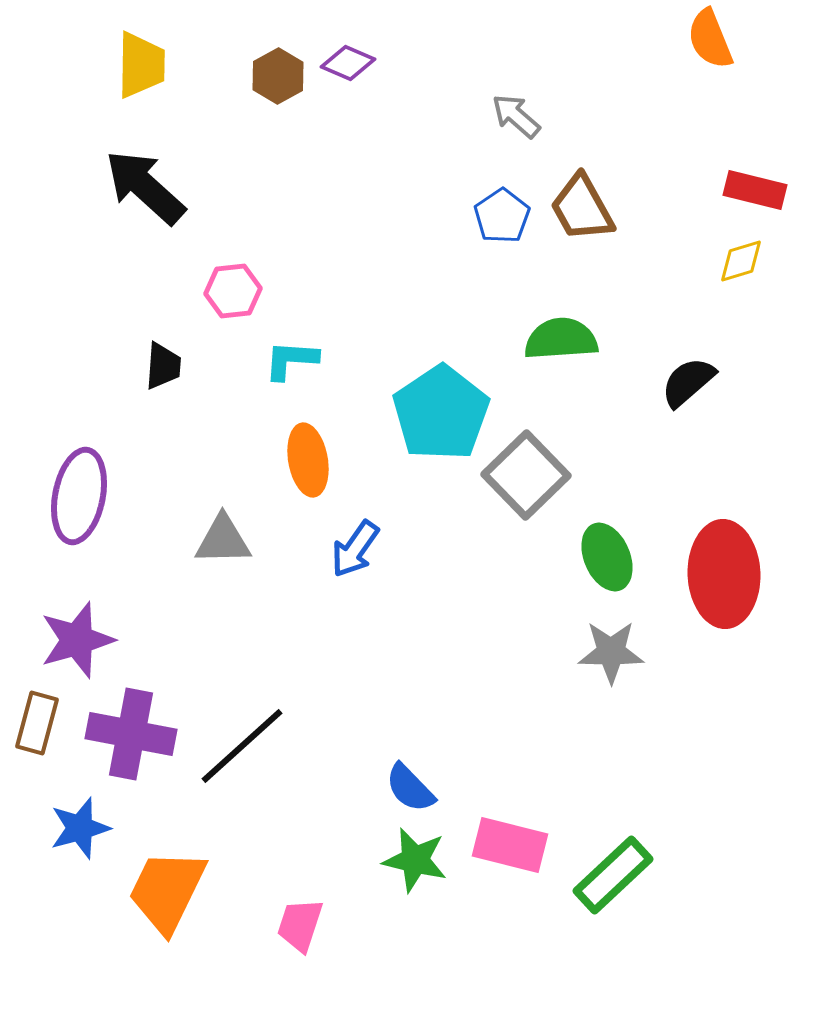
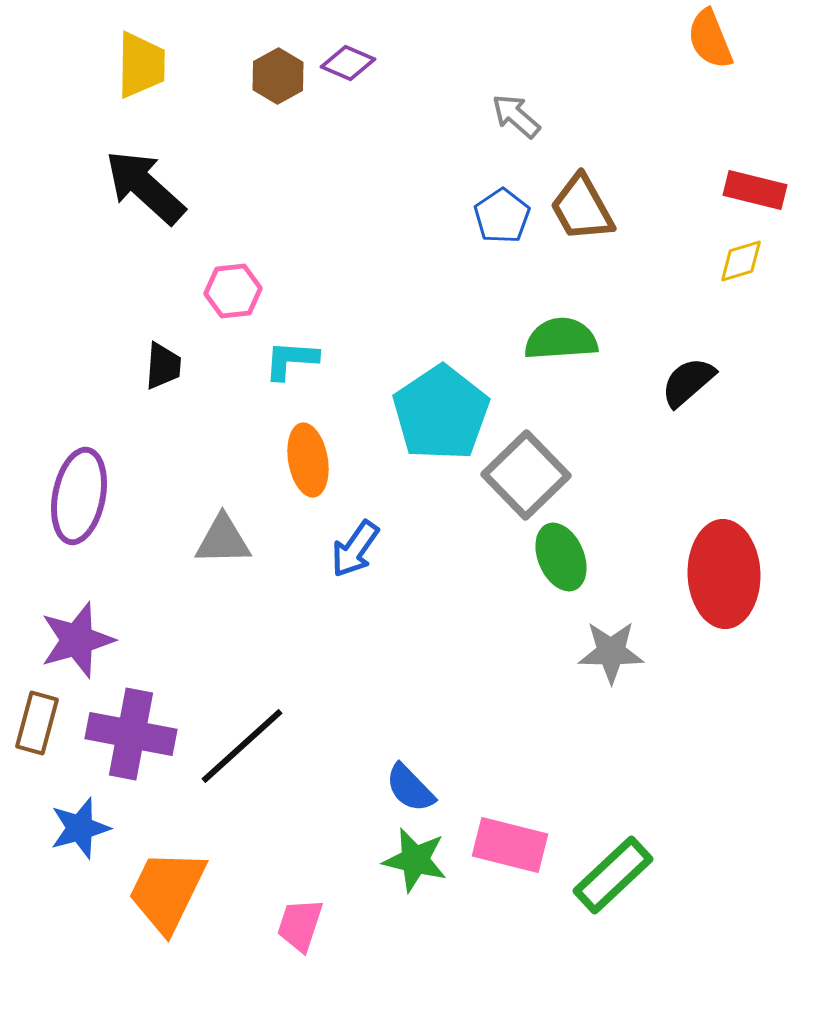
green ellipse: moved 46 px left
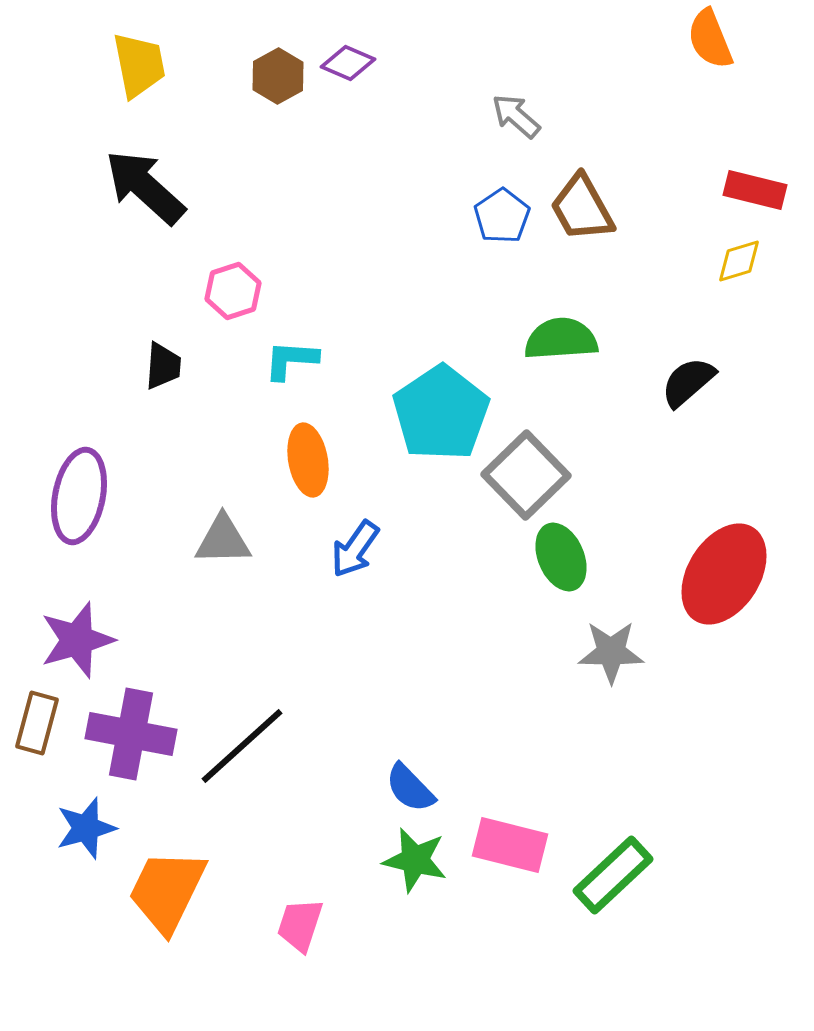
yellow trapezoid: moved 2 px left; rotated 12 degrees counterclockwise
yellow diamond: moved 2 px left
pink hexagon: rotated 12 degrees counterclockwise
red ellipse: rotated 34 degrees clockwise
blue star: moved 6 px right
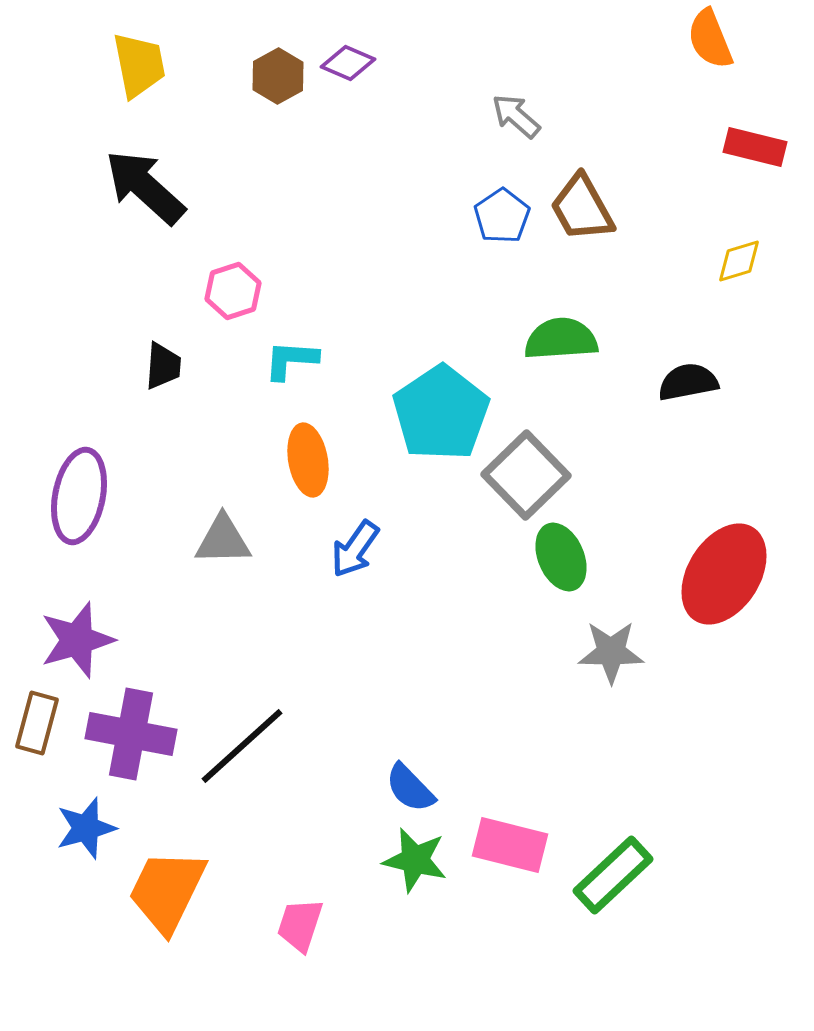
red rectangle: moved 43 px up
black semicircle: rotated 30 degrees clockwise
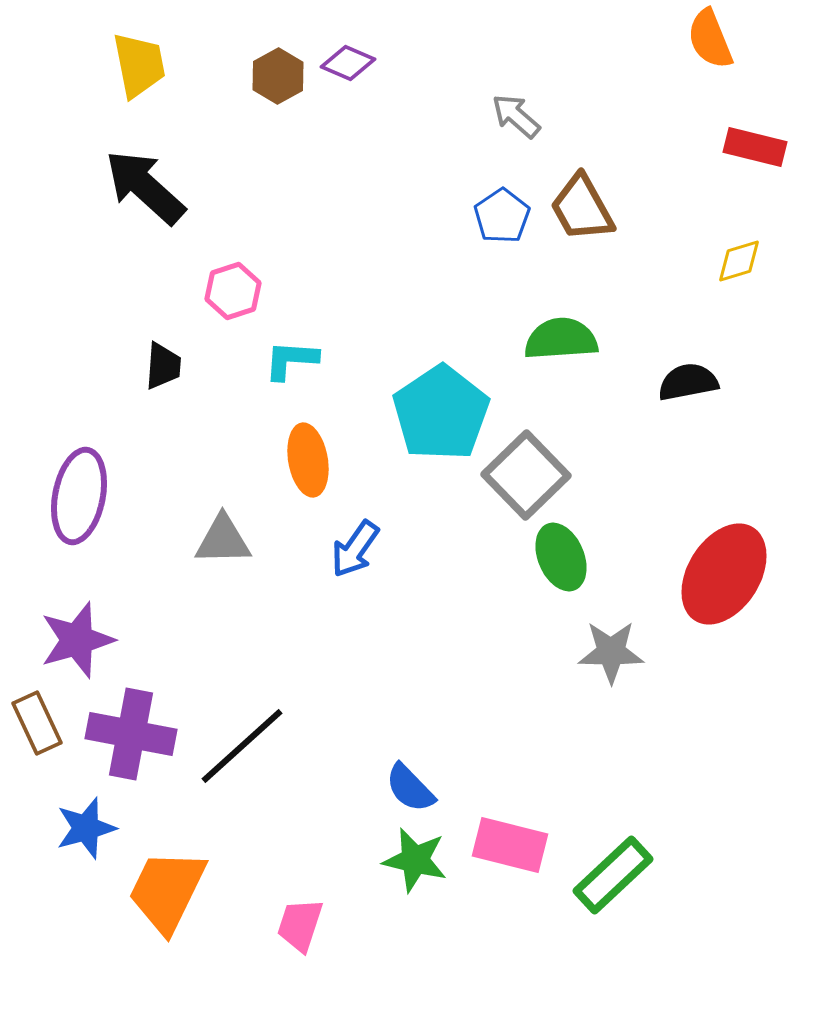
brown rectangle: rotated 40 degrees counterclockwise
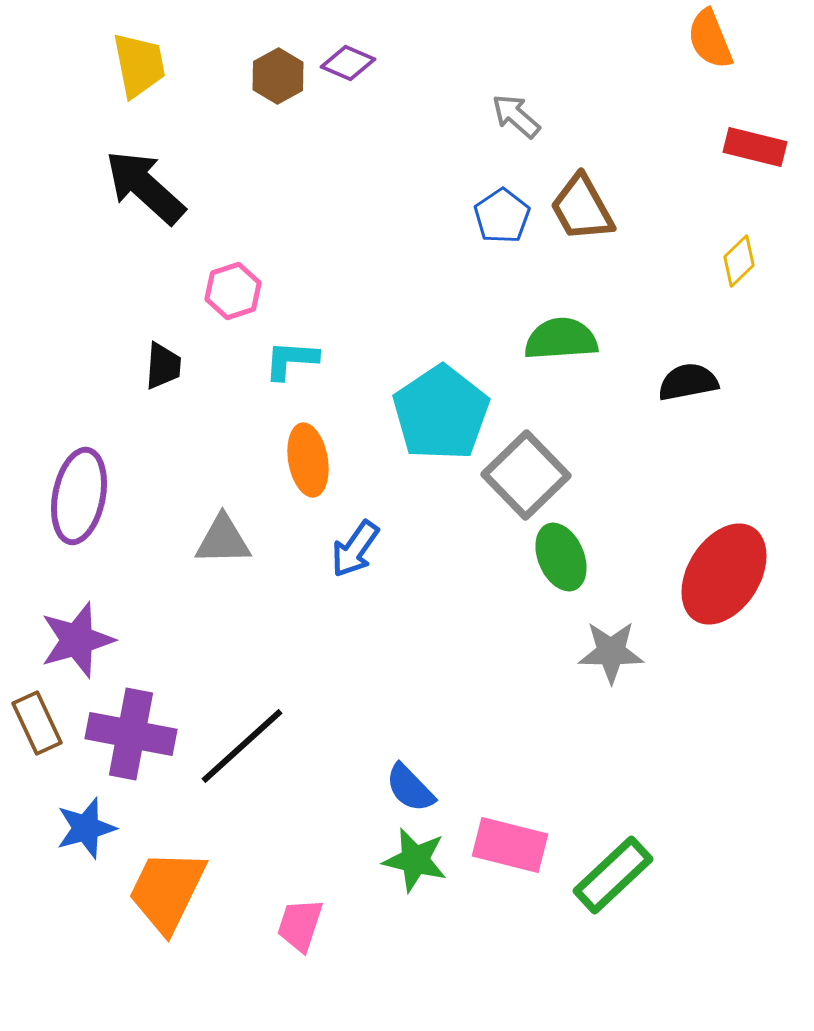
yellow diamond: rotated 27 degrees counterclockwise
